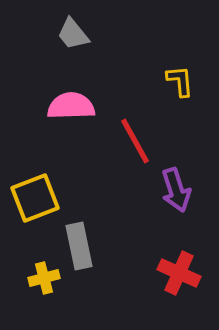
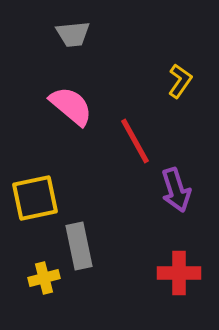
gray trapezoid: rotated 57 degrees counterclockwise
yellow L-shape: rotated 40 degrees clockwise
pink semicircle: rotated 42 degrees clockwise
yellow square: rotated 9 degrees clockwise
red cross: rotated 24 degrees counterclockwise
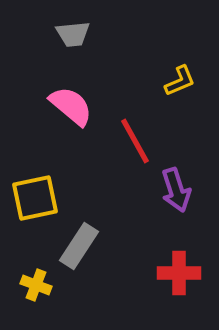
yellow L-shape: rotated 32 degrees clockwise
gray rectangle: rotated 45 degrees clockwise
yellow cross: moved 8 px left, 7 px down; rotated 36 degrees clockwise
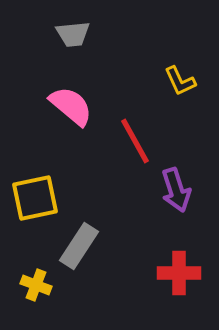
yellow L-shape: rotated 88 degrees clockwise
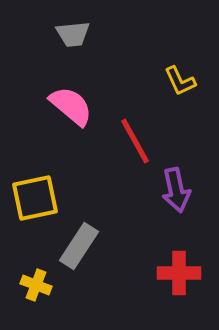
purple arrow: rotated 6 degrees clockwise
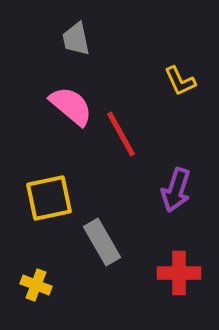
gray trapezoid: moved 3 px right, 5 px down; rotated 84 degrees clockwise
red line: moved 14 px left, 7 px up
purple arrow: rotated 30 degrees clockwise
yellow square: moved 14 px right
gray rectangle: moved 23 px right, 4 px up; rotated 63 degrees counterclockwise
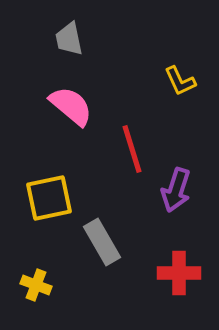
gray trapezoid: moved 7 px left
red line: moved 11 px right, 15 px down; rotated 12 degrees clockwise
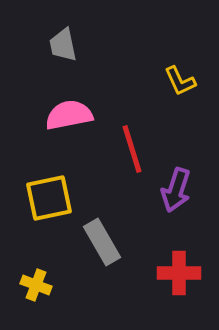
gray trapezoid: moved 6 px left, 6 px down
pink semicircle: moved 2 px left, 9 px down; rotated 51 degrees counterclockwise
